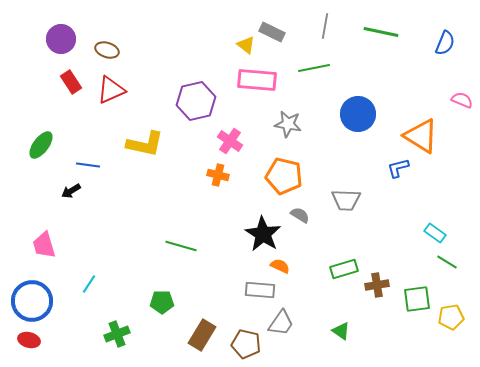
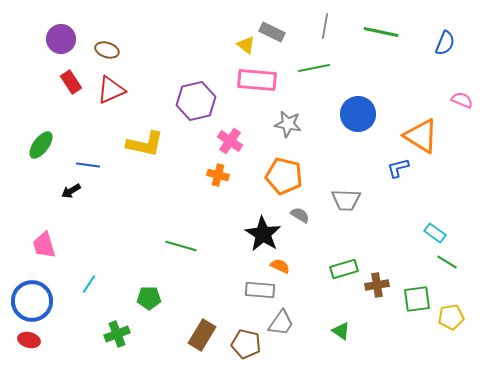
green pentagon at (162, 302): moved 13 px left, 4 px up
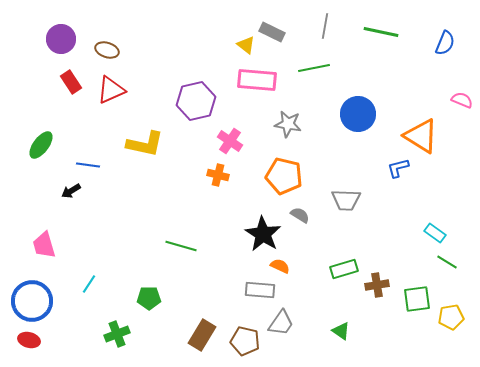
brown pentagon at (246, 344): moved 1 px left, 3 px up
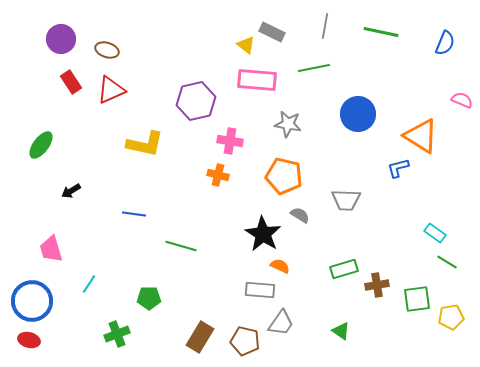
pink cross at (230, 141): rotated 25 degrees counterclockwise
blue line at (88, 165): moved 46 px right, 49 px down
pink trapezoid at (44, 245): moved 7 px right, 4 px down
brown rectangle at (202, 335): moved 2 px left, 2 px down
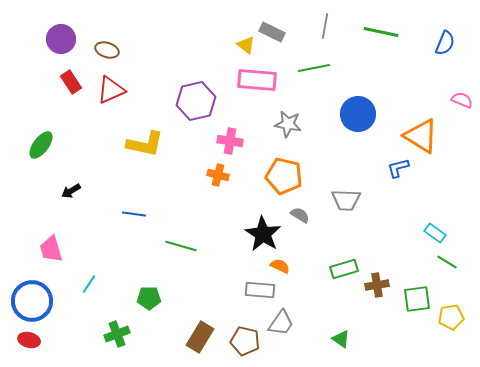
green triangle at (341, 331): moved 8 px down
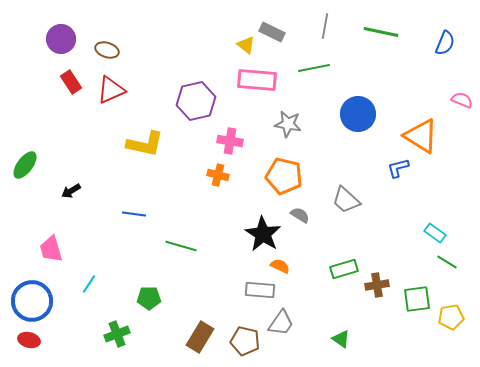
green ellipse at (41, 145): moved 16 px left, 20 px down
gray trapezoid at (346, 200): rotated 40 degrees clockwise
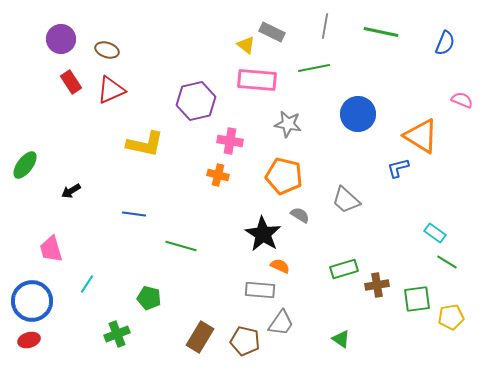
cyan line at (89, 284): moved 2 px left
green pentagon at (149, 298): rotated 15 degrees clockwise
red ellipse at (29, 340): rotated 30 degrees counterclockwise
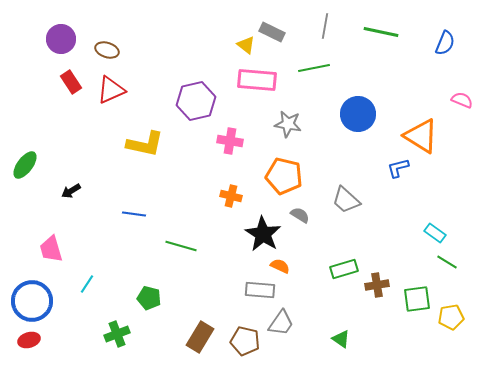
orange cross at (218, 175): moved 13 px right, 21 px down
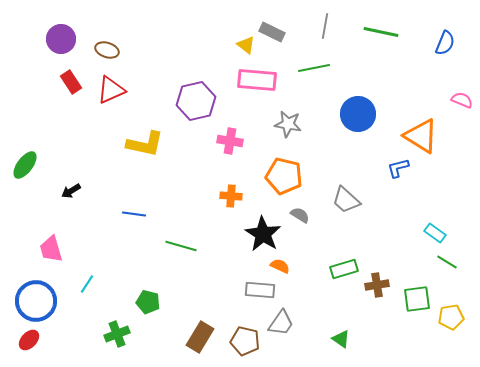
orange cross at (231, 196): rotated 10 degrees counterclockwise
green pentagon at (149, 298): moved 1 px left, 4 px down
blue circle at (32, 301): moved 4 px right
red ellipse at (29, 340): rotated 30 degrees counterclockwise
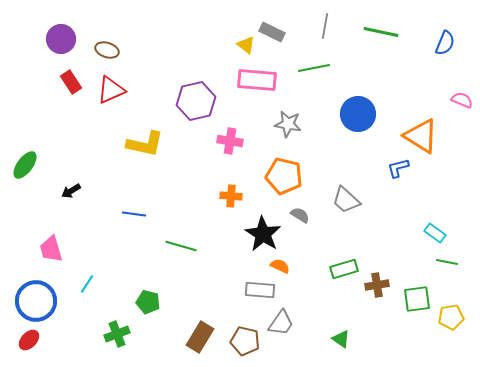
green line at (447, 262): rotated 20 degrees counterclockwise
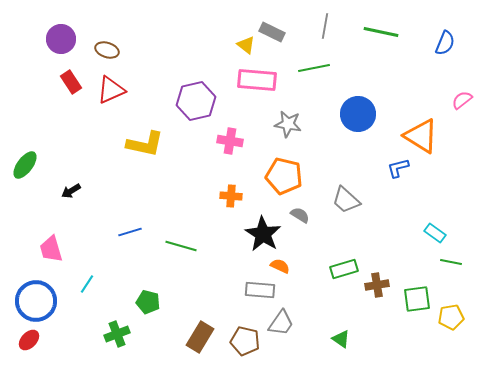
pink semicircle at (462, 100): rotated 60 degrees counterclockwise
blue line at (134, 214): moved 4 px left, 18 px down; rotated 25 degrees counterclockwise
green line at (447, 262): moved 4 px right
